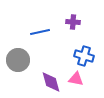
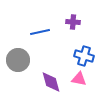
pink triangle: moved 3 px right
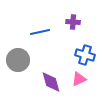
blue cross: moved 1 px right, 1 px up
pink triangle: rotated 35 degrees counterclockwise
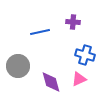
gray circle: moved 6 px down
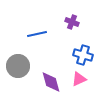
purple cross: moved 1 px left; rotated 16 degrees clockwise
blue line: moved 3 px left, 2 px down
blue cross: moved 2 px left
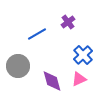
purple cross: moved 4 px left; rotated 32 degrees clockwise
blue line: rotated 18 degrees counterclockwise
blue cross: rotated 30 degrees clockwise
purple diamond: moved 1 px right, 1 px up
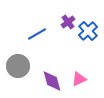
blue cross: moved 5 px right, 24 px up
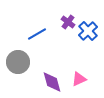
purple cross: rotated 16 degrees counterclockwise
gray circle: moved 4 px up
purple diamond: moved 1 px down
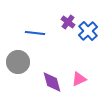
blue line: moved 2 px left, 1 px up; rotated 36 degrees clockwise
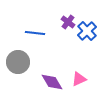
blue cross: moved 1 px left
purple diamond: rotated 15 degrees counterclockwise
